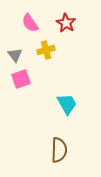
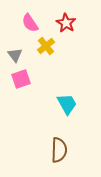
yellow cross: moved 4 px up; rotated 24 degrees counterclockwise
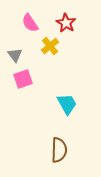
yellow cross: moved 4 px right
pink square: moved 2 px right
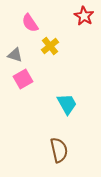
red star: moved 18 px right, 7 px up
gray triangle: rotated 35 degrees counterclockwise
pink square: rotated 12 degrees counterclockwise
brown semicircle: rotated 15 degrees counterclockwise
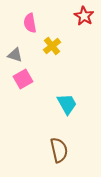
pink semicircle: rotated 24 degrees clockwise
yellow cross: moved 2 px right
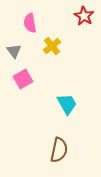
gray triangle: moved 1 px left, 4 px up; rotated 35 degrees clockwise
brown semicircle: rotated 25 degrees clockwise
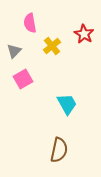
red star: moved 18 px down
gray triangle: rotated 21 degrees clockwise
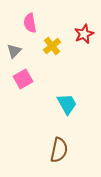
red star: rotated 18 degrees clockwise
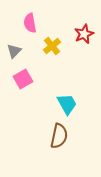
brown semicircle: moved 14 px up
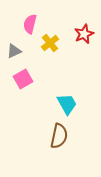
pink semicircle: moved 1 px down; rotated 24 degrees clockwise
yellow cross: moved 2 px left, 3 px up
gray triangle: rotated 21 degrees clockwise
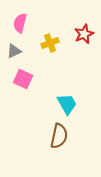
pink semicircle: moved 10 px left, 1 px up
yellow cross: rotated 18 degrees clockwise
pink square: rotated 36 degrees counterclockwise
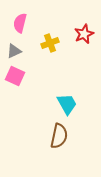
pink square: moved 8 px left, 3 px up
